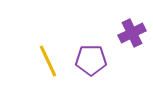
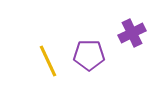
purple pentagon: moved 2 px left, 5 px up
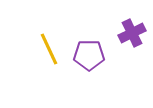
yellow line: moved 1 px right, 12 px up
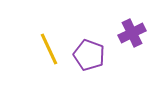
purple pentagon: rotated 20 degrees clockwise
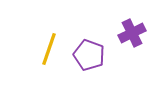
yellow line: rotated 44 degrees clockwise
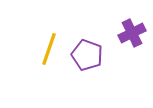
purple pentagon: moved 2 px left
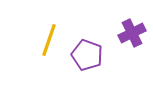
yellow line: moved 9 px up
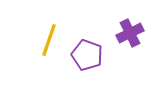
purple cross: moved 2 px left
